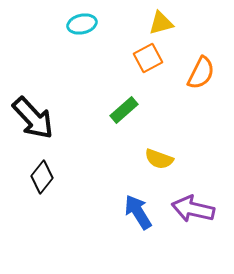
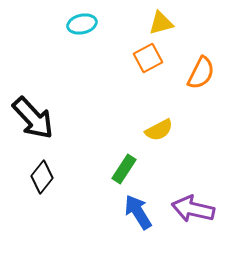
green rectangle: moved 59 px down; rotated 16 degrees counterclockwise
yellow semicircle: moved 29 px up; rotated 48 degrees counterclockwise
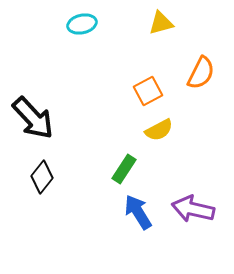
orange square: moved 33 px down
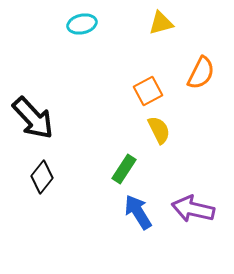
yellow semicircle: rotated 88 degrees counterclockwise
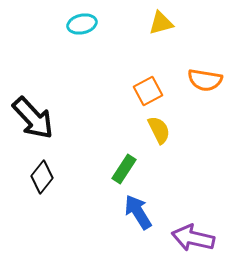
orange semicircle: moved 4 px right, 7 px down; rotated 72 degrees clockwise
purple arrow: moved 29 px down
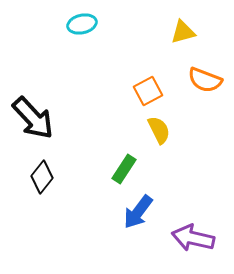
yellow triangle: moved 22 px right, 9 px down
orange semicircle: rotated 12 degrees clockwise
blue arrow: rotated 111 degrees counterclockwise
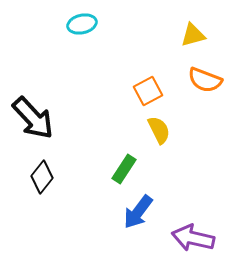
yellow triangle: moved 10 px right, 3 px down
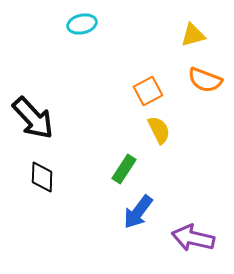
black diamond: rotated 36 degrees counterclockwise
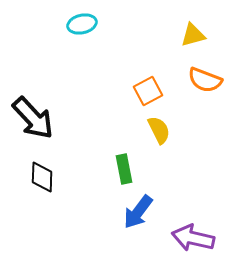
green rectangle: rotated 44 degrees counterclockwise
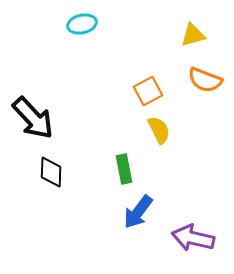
black diamond: moved 9 px right, 5 px up
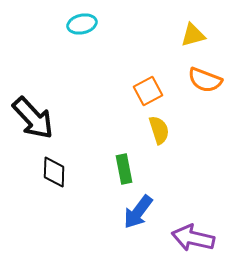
yellow semicircle: rotated 8 degrees clockwise
black diamond: moved 3 px right
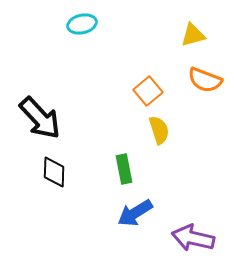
orange square: rotated 12 degrees counterclockwise
black arrow: moved 7 px right
blue arrow: moved 3 px left, 1 px down; rotated 21 degrees clockwise
